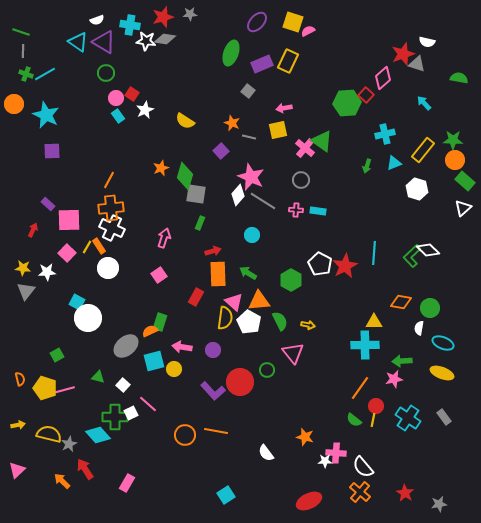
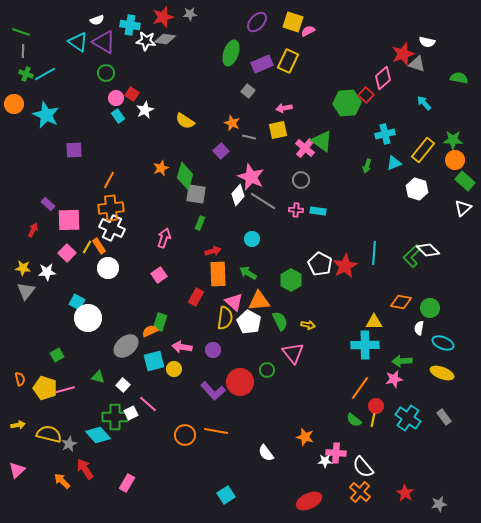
purple square at (52, 151): moved 22 px right, 1 px up
cyan circle at (252, 235): moved 4 px down
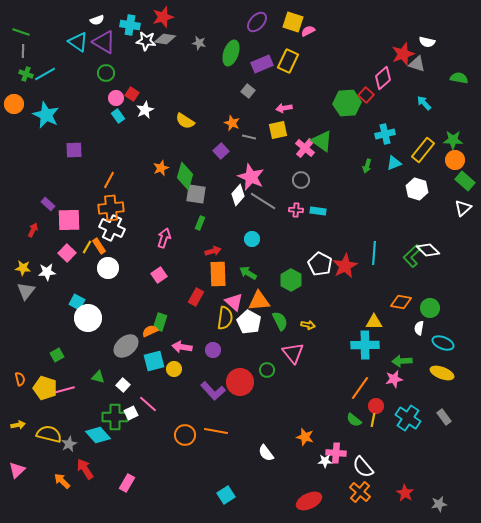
gray star at (190, 14): moved 9 px right, 29 px down; rotated 16 degrees clockwise
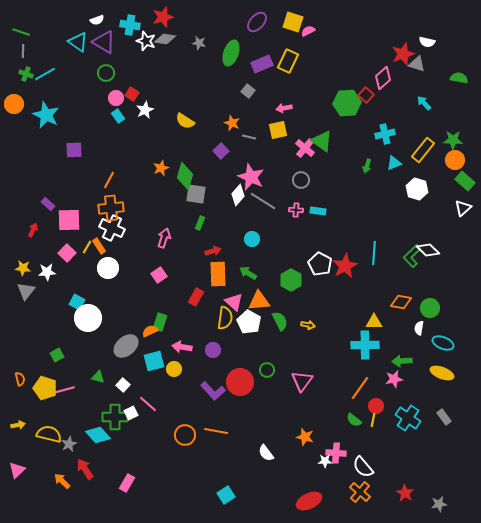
white star at (146, 41): rotated 12 degrees clockwise
pink triangle at (293, 353): moved 9 px right, 28 px down; rotated 15 degrees clockwise
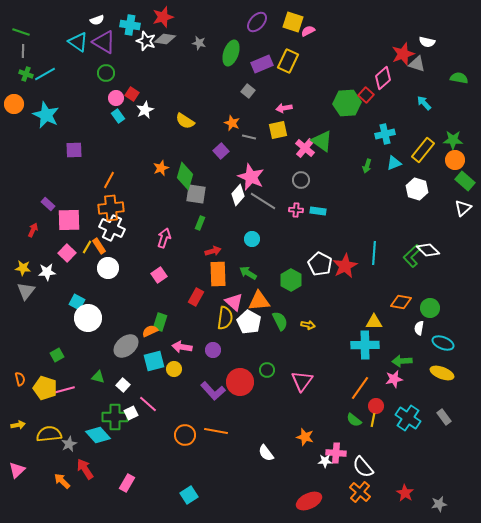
yellow semicircle at (49, 434): rotated 20 degrees counterclockwise
cyan square at (226, 495): moved 37 px left
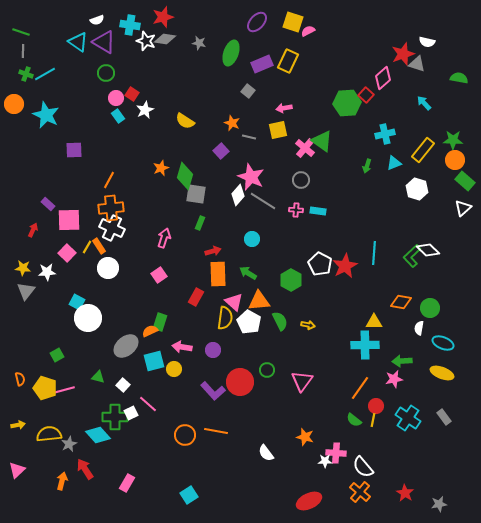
orange arrow at (62, 481): rotated 60 degrees clockwise
